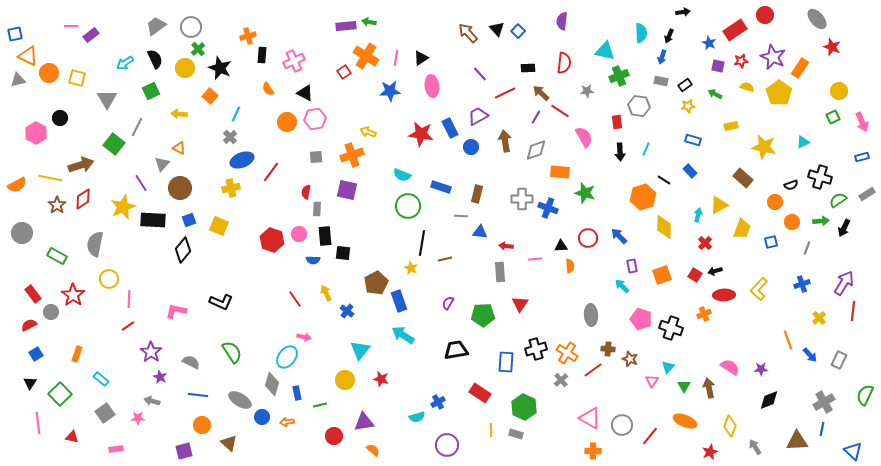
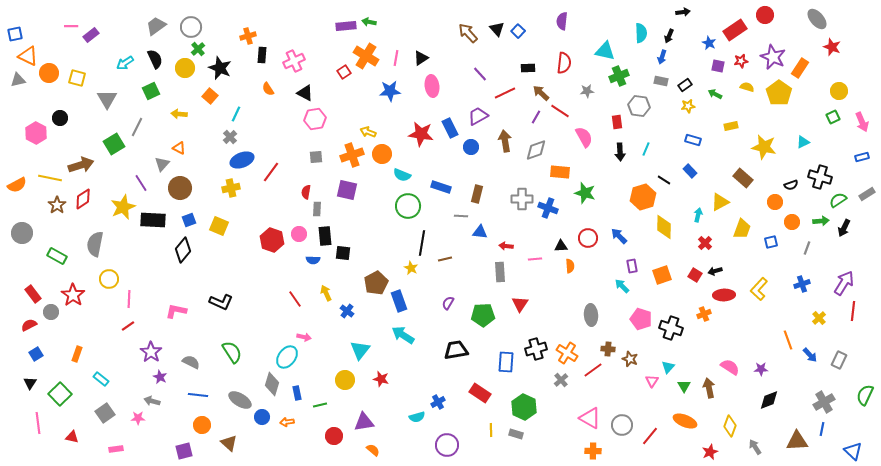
orange circle at (287, 122): moved 95 px right, 32 px down
green square at (114, 144): rotated 20 degrees clockwise
yellow triangle at (719, 205): moved 1 px right, 3 px up
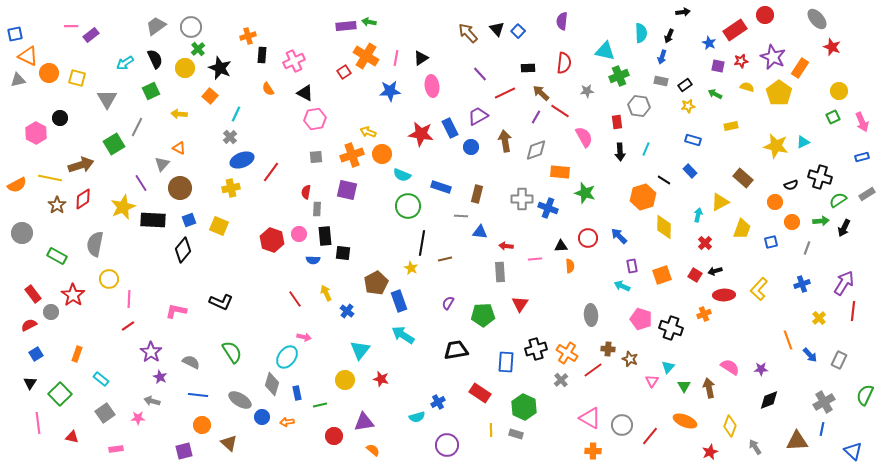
yellow star at (764, 147): moved 12 px right, 1 px up
cyan arrow at (622, 286): rotated 21 degrees counterclockwise
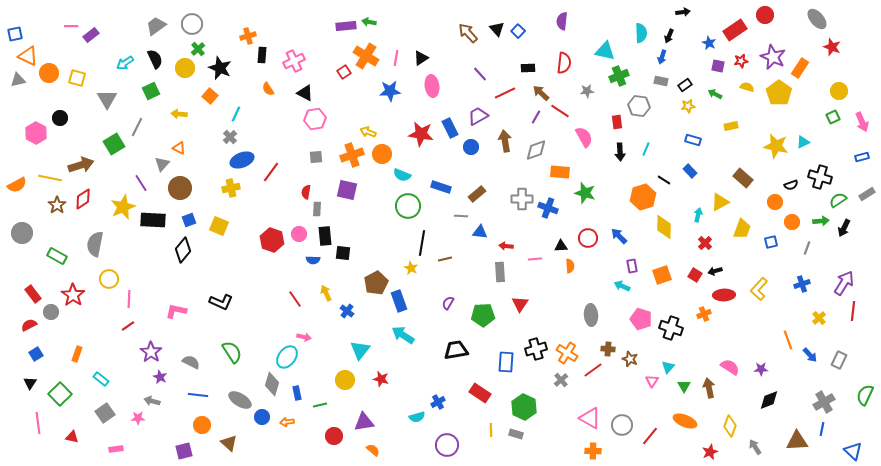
gray circle at (191, 27): moved 1 px right, 3 px up
brown rectangle at (477, 194): rotated 36 degrees clockwise
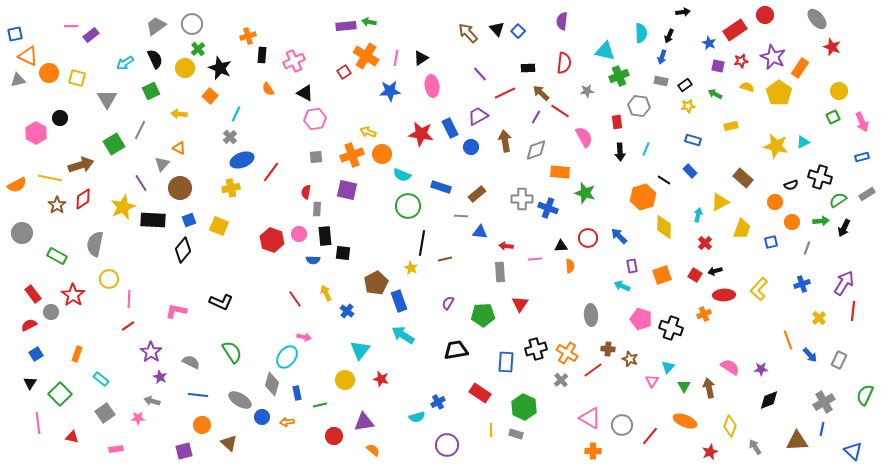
gray line at (137, 127): moved 3 px right, 3 px down
